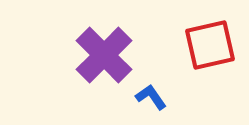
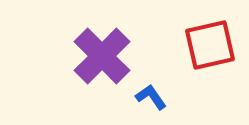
purple cross: moved 2 px left, 1 px down
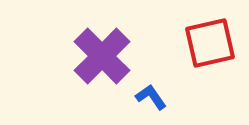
red square: moved 2 px up
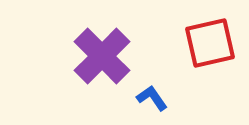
blue L-shape: moved 1 px right, 1 px down
